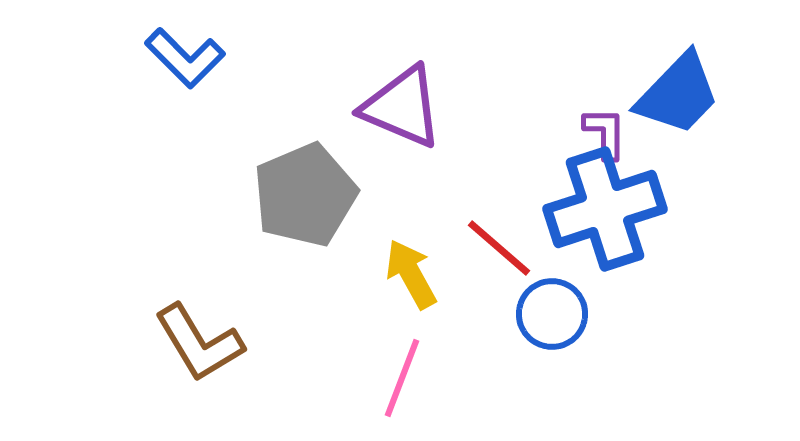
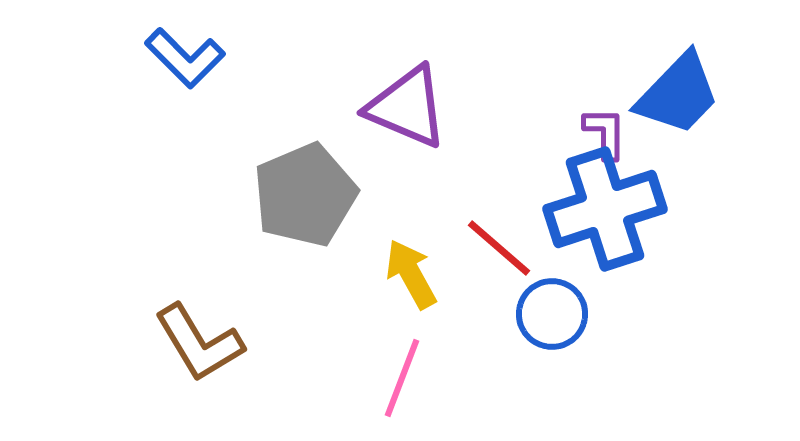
purple triangle: moved 5 px right
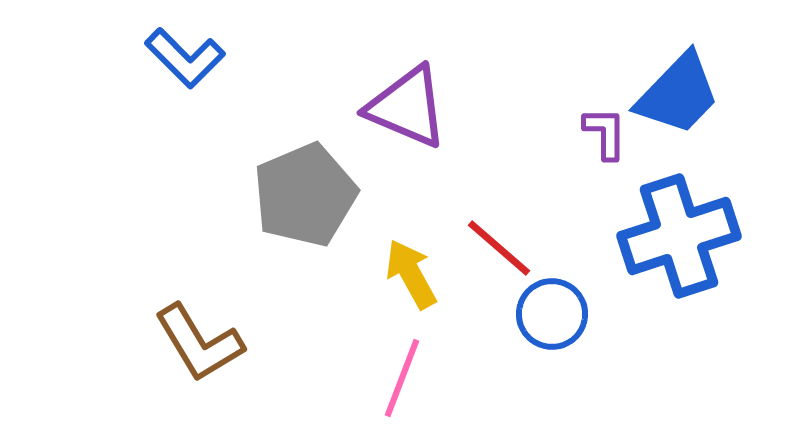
blue cross: moved 74 px right, 27 px down
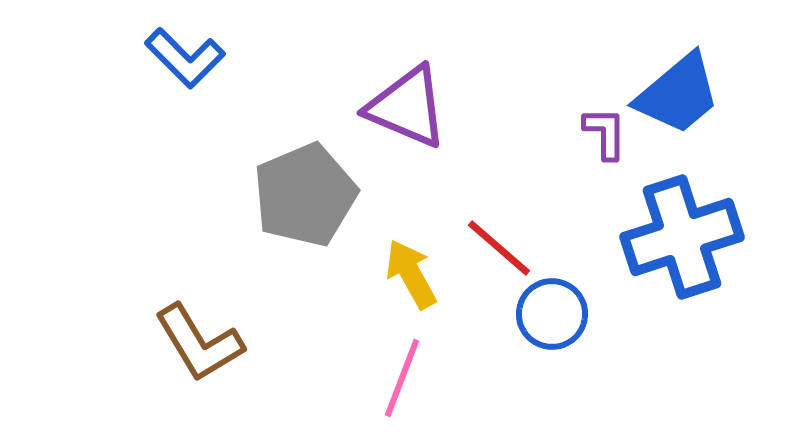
blue trapezoid: rotated 6 degrees clockwise
blue cross: moved 3 px right, 1 px down
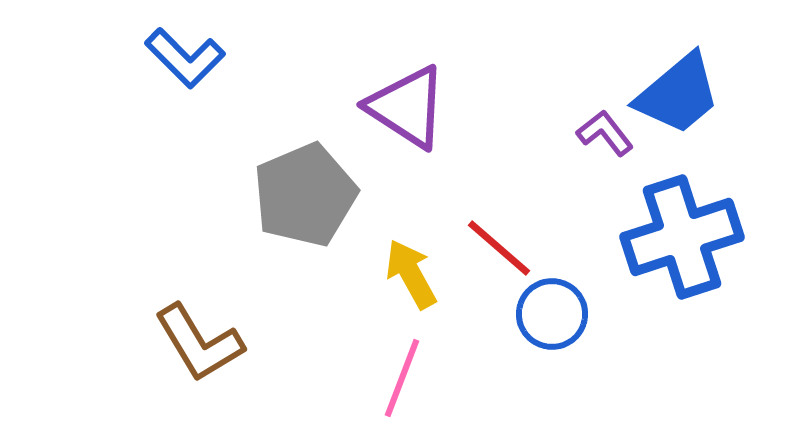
purple triangle: rotated 10 degrees clockwise
purple L-shape: rotated 38 degrees counterclockwise
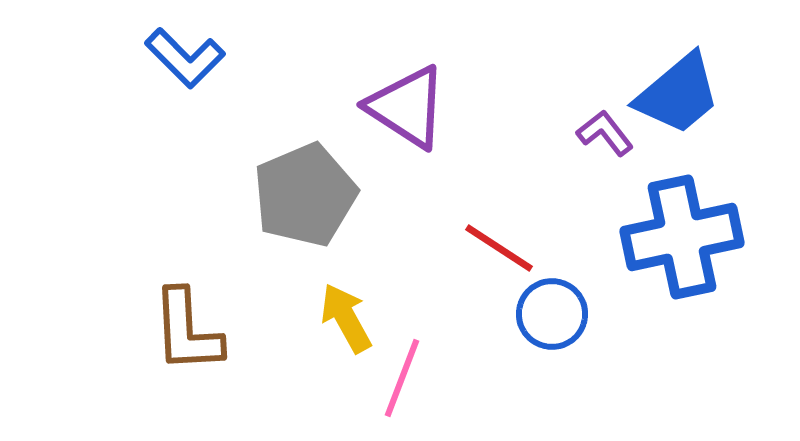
blue cross: rotated 6 degrees clockwise
red line: rotated 8 degrees counterclockwise
yellow arrow: moved 65 px left, 44 px down
brown L-shape: moved 12 px left, 12 px up; rotated 28 degrees clockwise
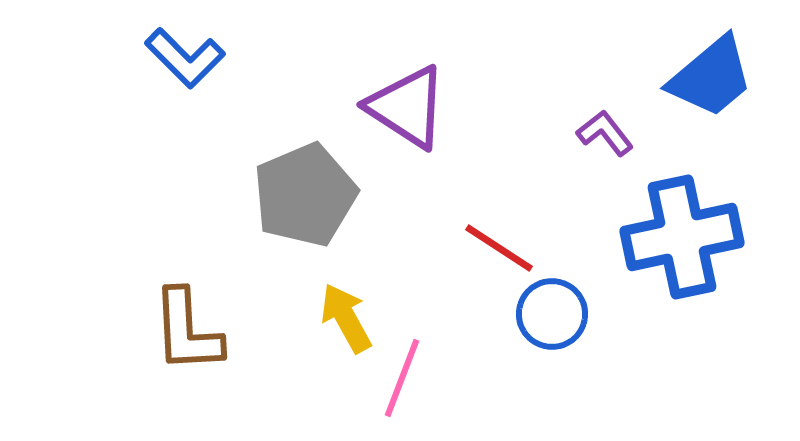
blue trapezoid: moved 33 px right, 17 px up
